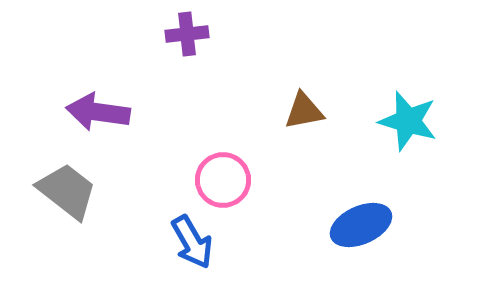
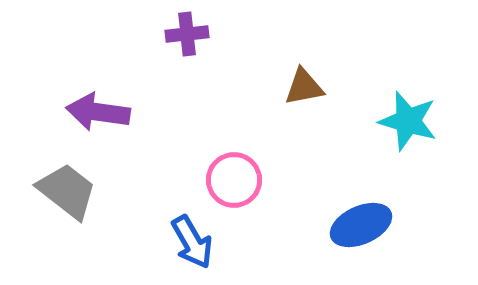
brown triangle: moved 24 px up
pink circle: moved 11 px right
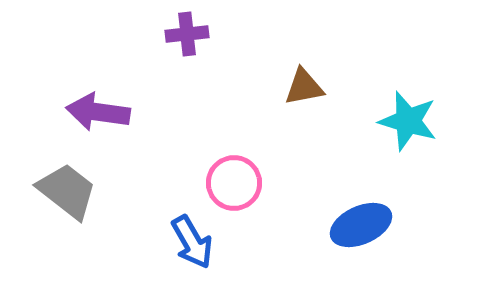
pink circle: moved 3 px down
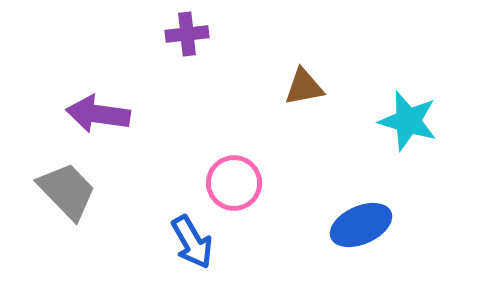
purple arrow: moved 2 px down
gray trapezoid: rotated 8 degrees clockwise
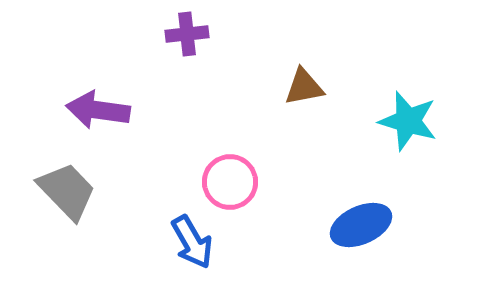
purple arrow: moved 4 px up
pink circle: moved 4 px left, 1 px up
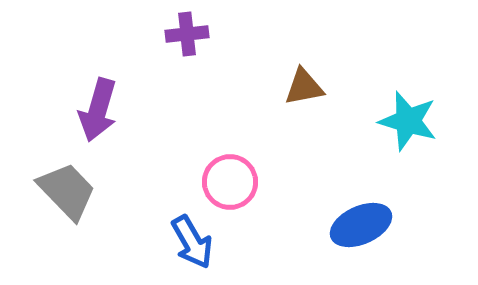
purple arrow: rotated 82 degrees counterclockwise
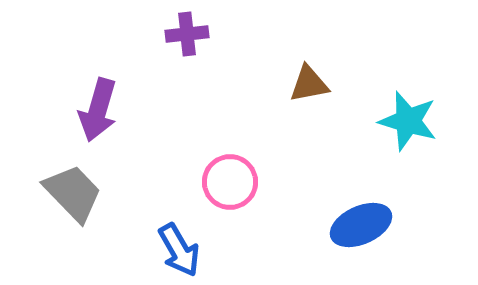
brown triangle: moved 5 px right, 3 px up
gray trapezoid: moved 6 px right, 2 px down
blue arrow: moved 13 px left, 8 px down
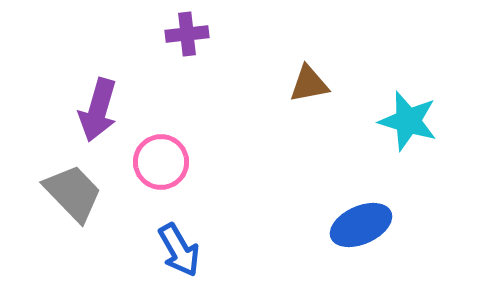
pink circle: moved 69 px left, 20 px up
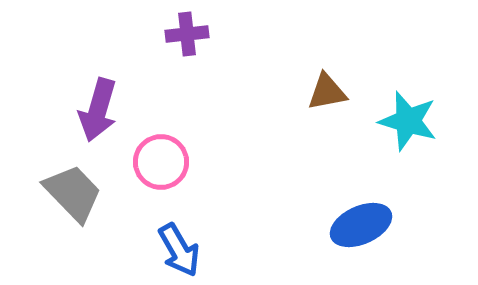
brown triangle: moved 18 px right, 8 px down
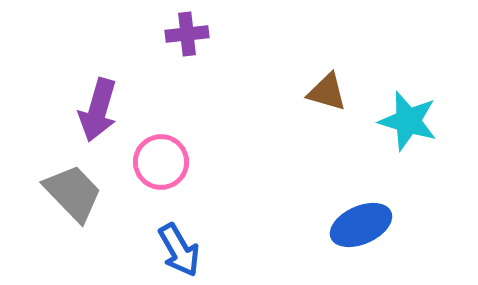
brown triangle: rotated 27 degrees clockwise
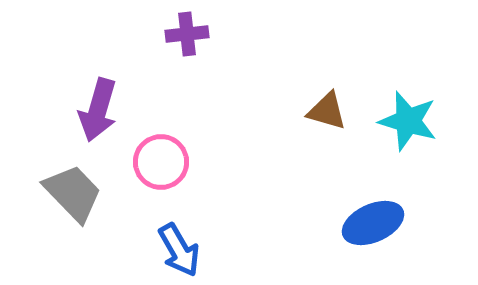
brown triangle: moved 19 px down
blue ellipse: moved 12 px right, 2 px up
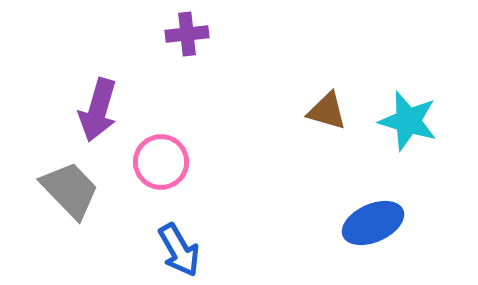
gray trapezoid: moved 3 px left, 3 px up
